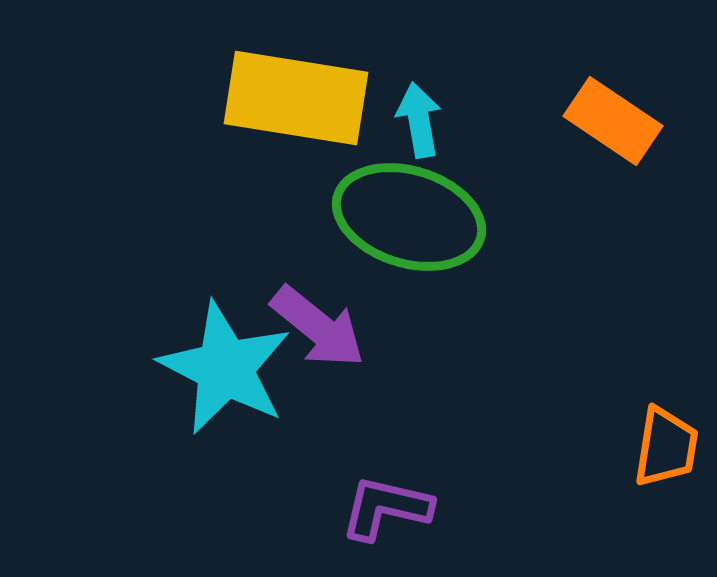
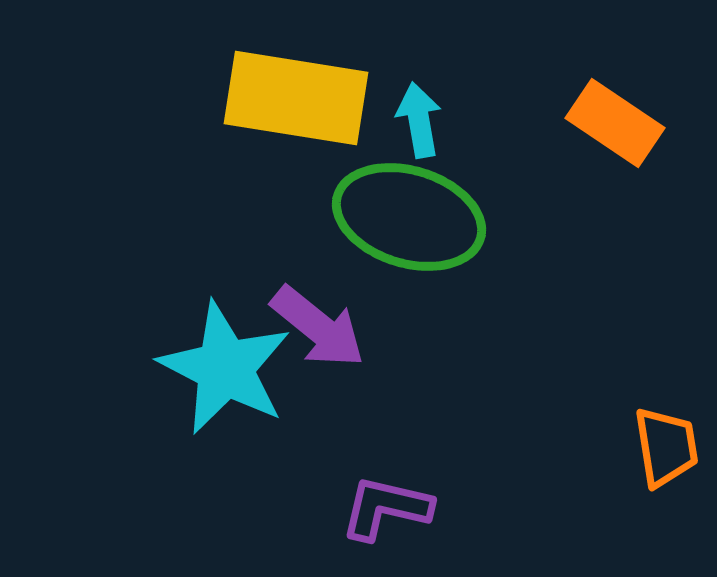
orange rectangle: moved 2 px right, 2 px down
orange trapezoid: rotated 18 degrees counterclockwise
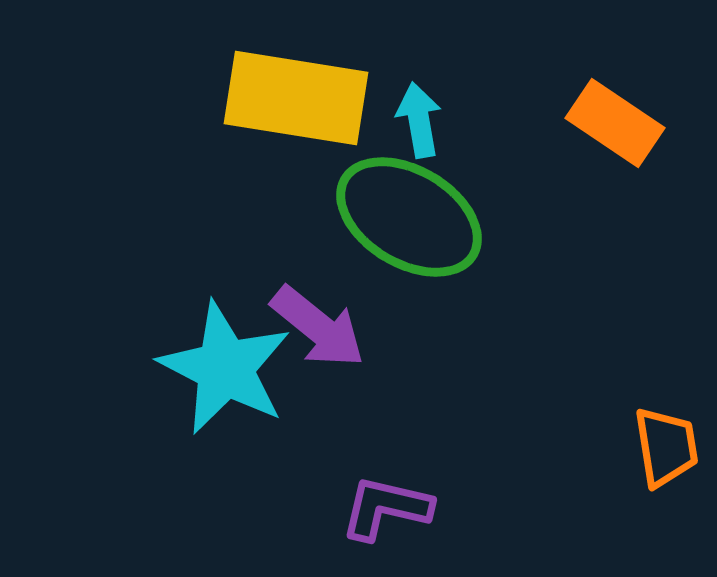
green ellipse: rotated 14 degrees clockwise
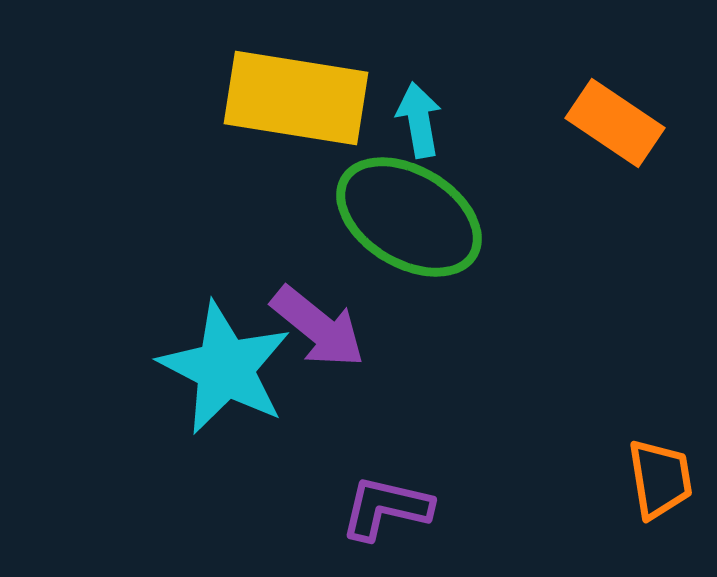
orange trapezoid: moved 6 px left, 32 px down
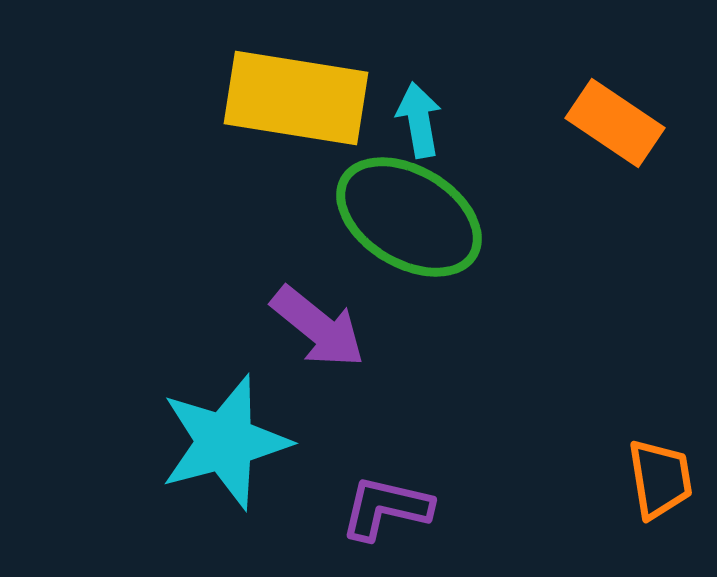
cyan star: moved 74 px down; rotated 30 degrees clockwise
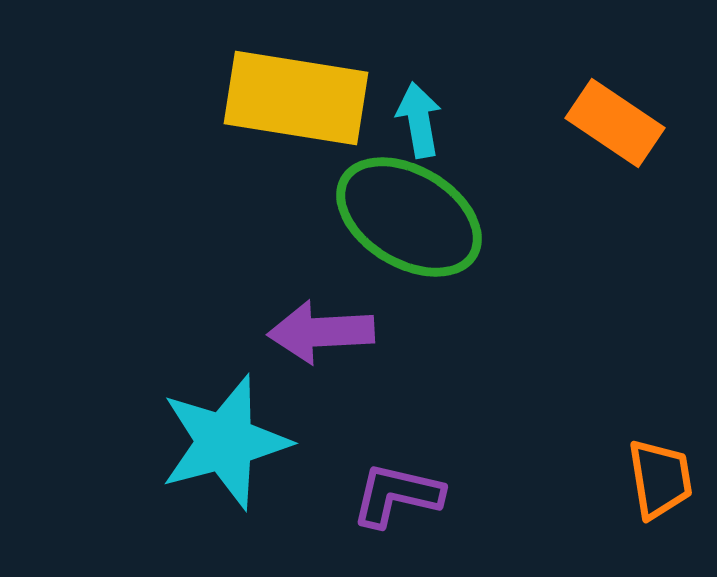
purple arrow: moved 3 px right, 5 px down; rotated 138 degrees clockwise
purple L-shape: moved 11 px right, 13 px up
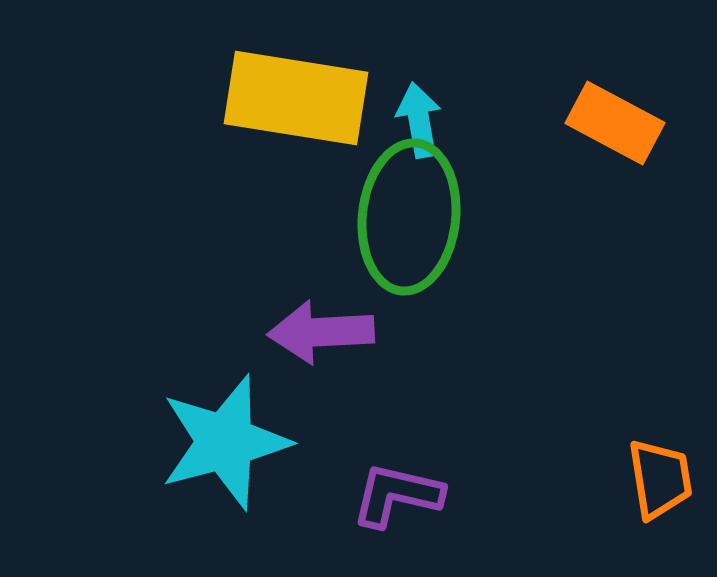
orange rectangle: rotated 6 degrees counterclockwise
green ellipse: rotated 65 degrees clockwise
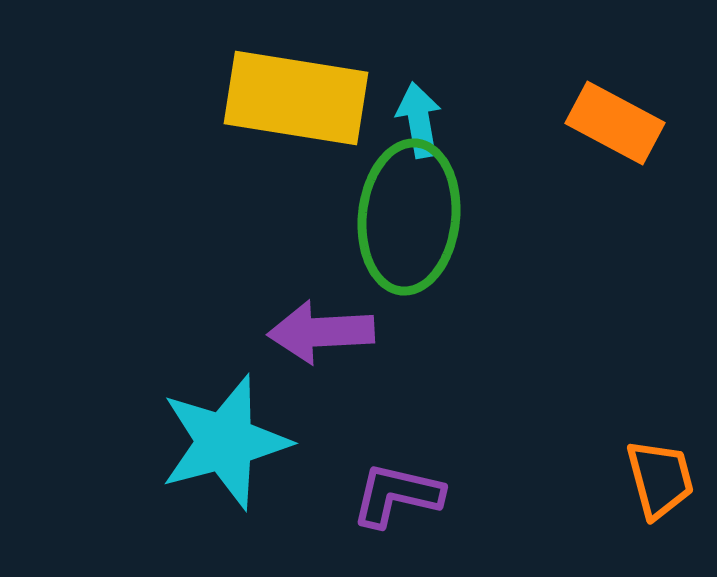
orange trapezoid: rotated 6 degrees counterclockwise
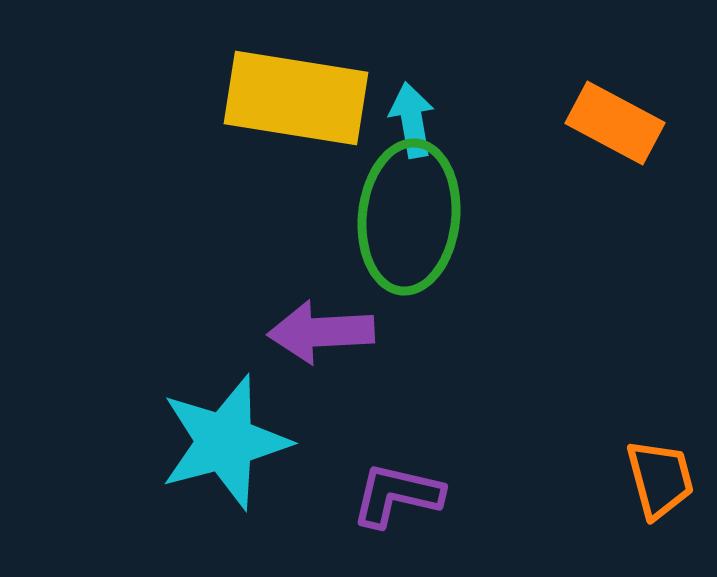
cyan arrow: moved 7 px left
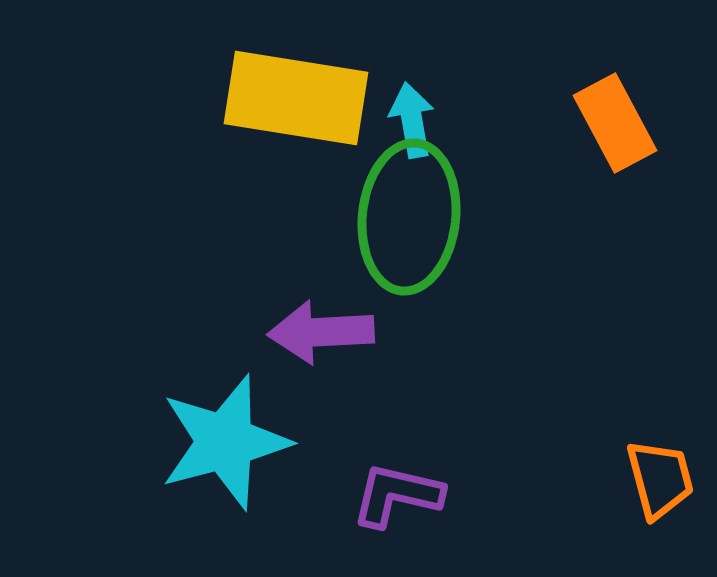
orange rectangle: rotated 34 degrees clockwise
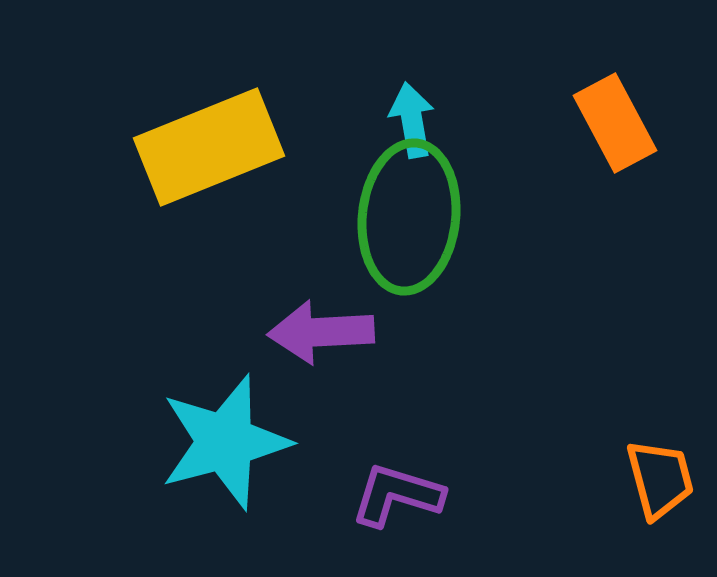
yellow rectangle: moved 87 px left, 49 px down; rotated 31 degrees counterclockwise
purple L-shape: rotated 4 degrees clockwise
